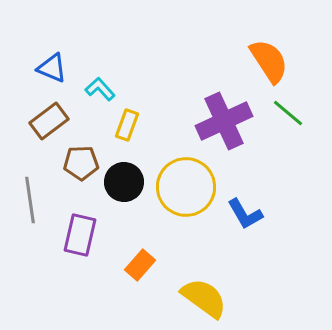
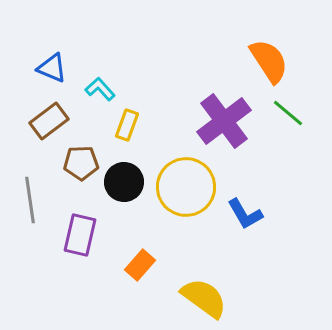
purple cross: rotated 12 degrees counterclockwise
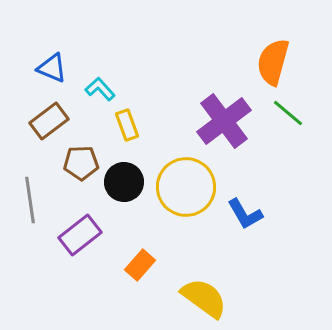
orange semicircle: moved 4 px right, 1 px down; rotated 132 degrees counterclockwise
yellow rectangle: rotated 40 degrees counterclockwise
purple rectangle: rotated 39 degrees clockwise
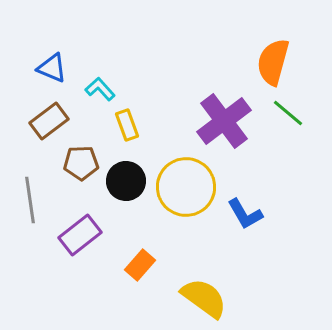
black circle: moved 2 px right, 1 px up
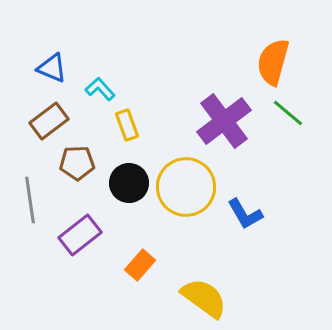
brown pentagon: moved 4 px left
black circle: moved 3 px right, 2 px down
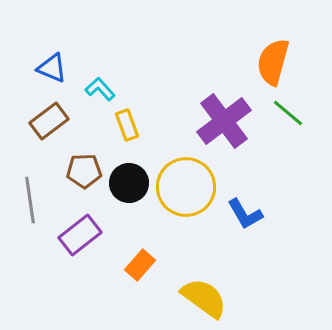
brown pentagon: moved 7 px right, 8 px down
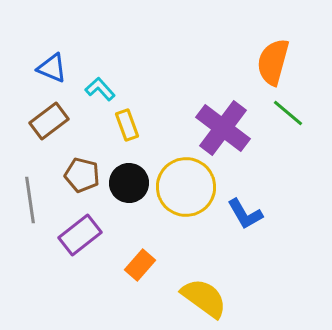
purple cross: moved 1 px left, 7 px down; rotated 16 degrees counterclockwise
brown pentagon: moved 2 px left, 4 px down; rotated 16 degrees clockwise
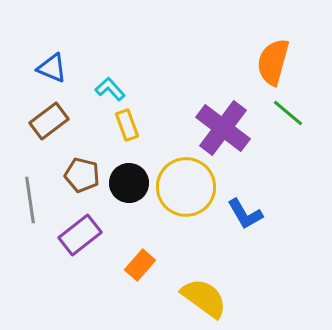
cyan L-shape: moved 10 px right
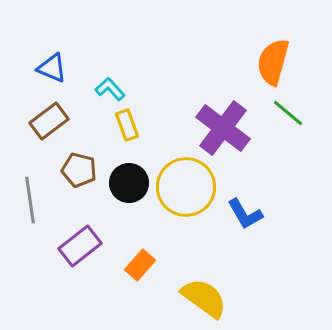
brown pentagon: moved 3 px left, 5 px up
purple rectangle: moved 11 px down
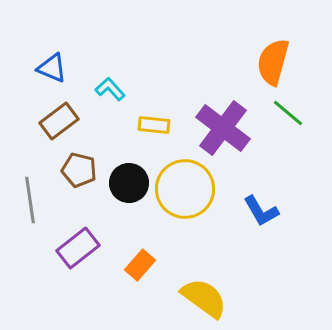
brown rectangle: moved 10 px right
yellow rectangle: moved 27 px right; rotated 64 degrees counterclockwise
yellow circle: moved 1 px left, 2 px down
blue L-shape: moved 16 px right, 3 px up
purple rectangle: moved 2 px left, 2 px down
